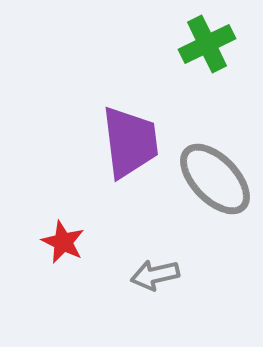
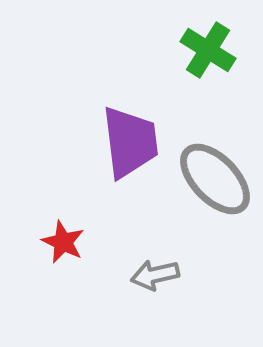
green cross: moved 1 px right, 6 px down; rotated 32 degrees counterclockwise
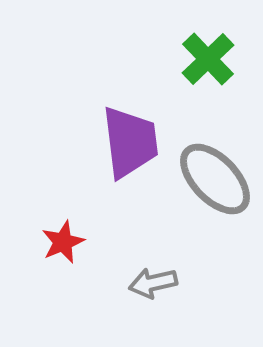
green cross: moved 9 px down; rotated 14 degrees clockwise
red star: rotated 24 degrees clockwise
gray arrow: moved 2 px left, 8 px down
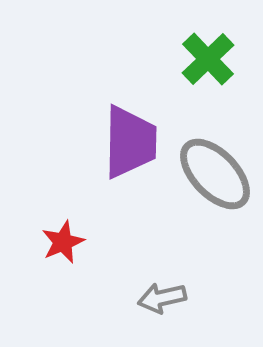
purple trapezoid: rotated 8 degrees clockwise
gray ellipse: moved 5 px up
gray arrow: moved 9 px right, 15 px down
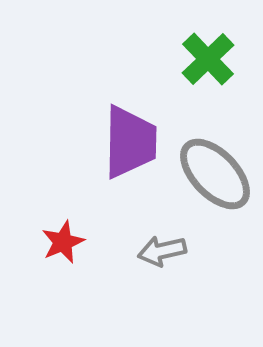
gray arrow: moved 47 px up
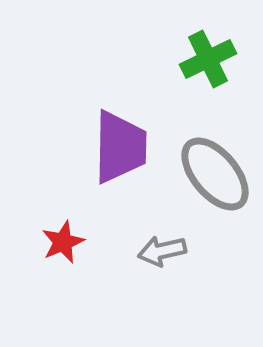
green cross: rotated 18 degrees clockwise
purple trapezoid: moved 10 px left, 5 px down
gray ellipse: rotated 4 degrees clockwise
